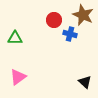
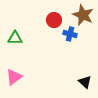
pink triangle: moved 4 px left
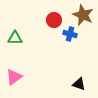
black triangle: moved 6 px left, 2 px down; rotated 24 degrees counterclockwise
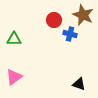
green triangle: moved 1 px left, 1 px down
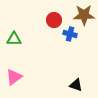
brown star: moved 1 px right; rotated 25 degrees counterclockwise
black triangle: moved 3 px left, 1 px down
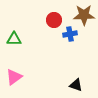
blue cross: rotated 24 degrees counterclockwise
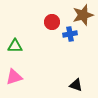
brown star: moved 1 px left; rotated 15 degrees counterclockwise
red circle: moved 2 px left, 2 px down
green triangle: moved 1 px right, 7 px down
pink triangle: rotated 18 degrees clockwise
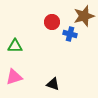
brown star: moved 1 px right, 1 px down
blue cross: rotated 24 degrees clockwise
black triangle: moved 23 px left, 1 px up
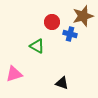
brown star: moved 1 px left
green triangle: moved 22 px right; rotated 28 degrees clockwise
pink triangle: moved 3 px up
black triangle: moved 9 px right, 1 px up
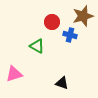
blue cross: moved 1 px down
